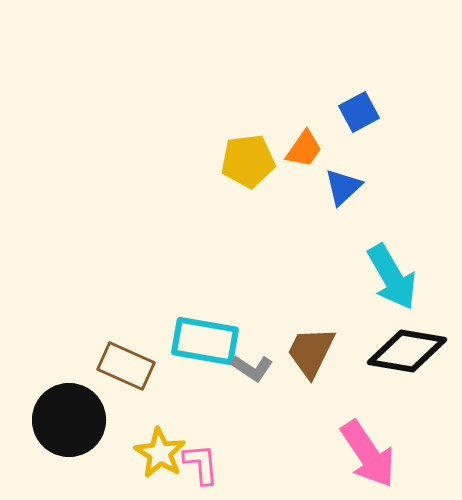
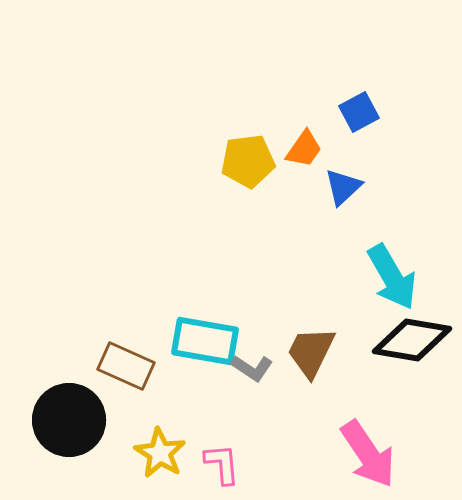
black diamond: moved 5 px right, 11 px up
pink L-shape: moved 21 px right
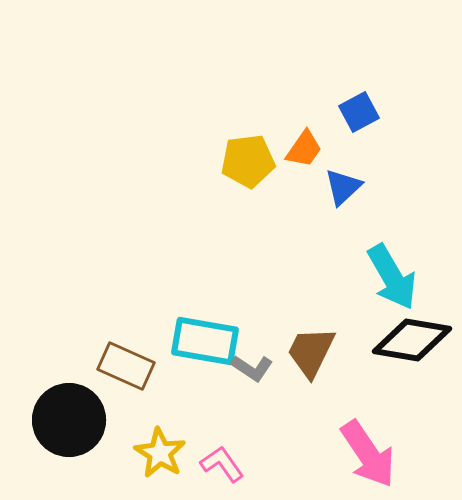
pink L-shape: rotated 30 degrees counterclockwise
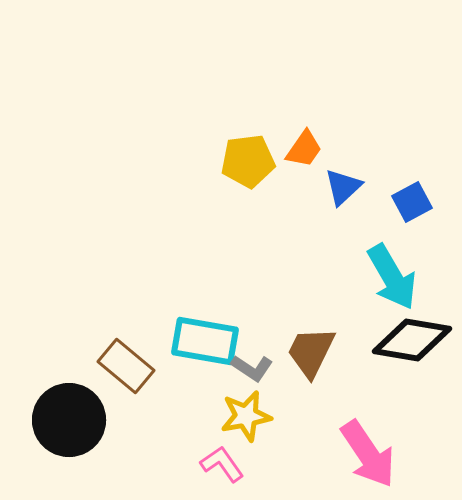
blue square: moved 53 px right, 90 px down
brown rectangle: rotated 16 degrees clockwise
yellow star: moved 86 px right, 37 px up; rotated 30 degrees clockwise
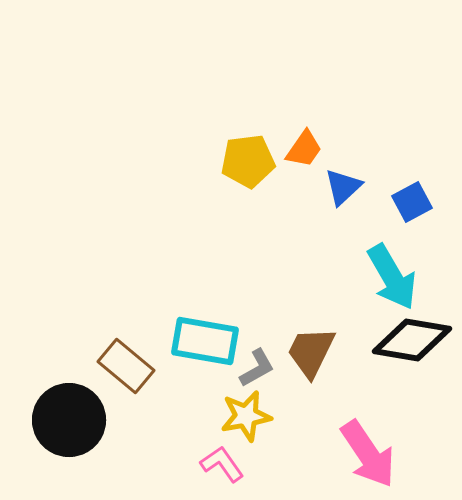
gray L-shape: moved 5 px right; rotated 63 degrees counterclockwise
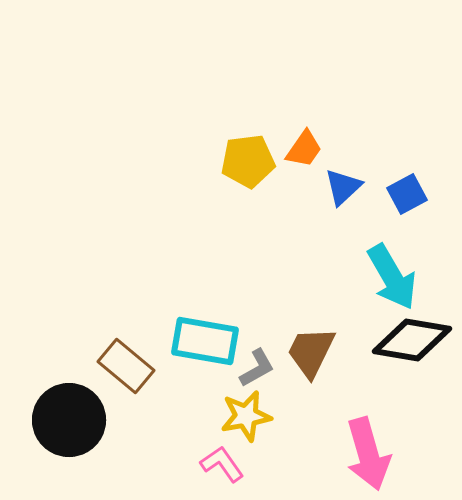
blue square: moved 5 px left, 8 px up
pink arrow: rotated 18 degrees clockwise
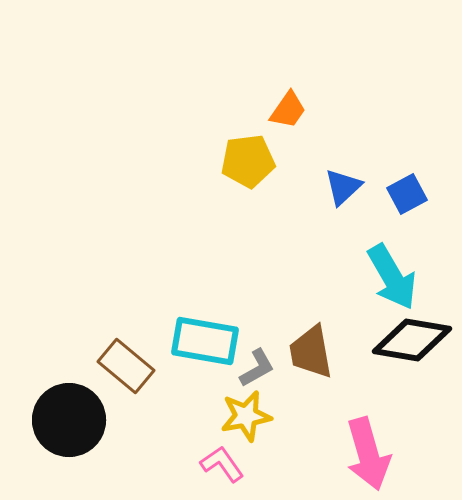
orange trapezoid: moved 16 px left, 39 px up
brown trapezoid: rotated 36 degrees counterclockwise
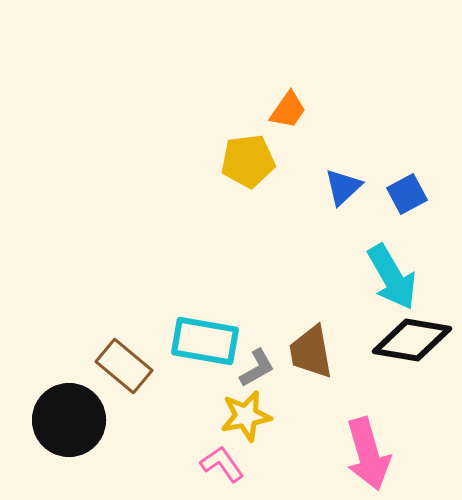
brown rectangle: moved 2 px left
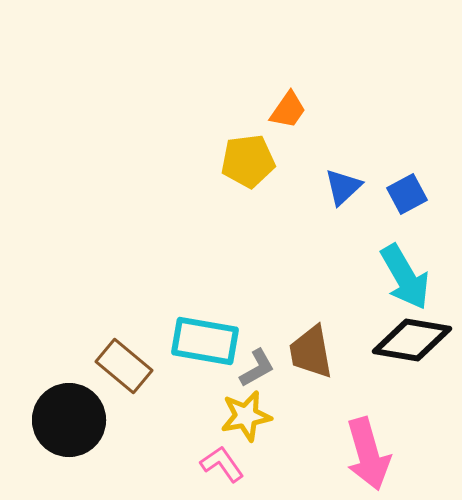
cyan arrow: moved 13 px right
